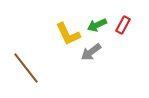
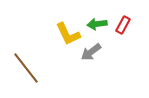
green arrow: moved 1 px up; rotated 18 degrees clockwise
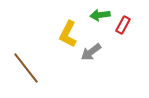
green arrow: moved 3 px right, 9 px up
yellow L-shape: rotated 52 degrees clockwise
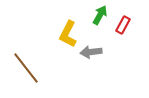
green arrow: rotated 126 degrees clockwise
gray arrow: rotated 30 degrees clockwise
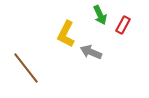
green arrow: rotated 126 degrees clockwise
yellow L-shape: moved 2 px left
gray arrow: rotated 30 degrees clockwise
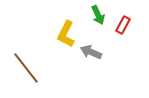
green arrow: moved 2 px left
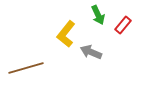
red rectangle: rotated 12 degrees clockwise
yellow L-shape: rotated 12 degrees clockwise
brown line: rotated 68 degrees counterclockwise
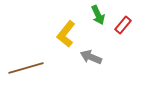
gray arrow: moved 5 px down
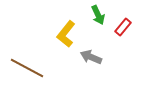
red rectangle: moved 2 px down
brown line: moved 1 px right; rotated 44 degrees clockwise
